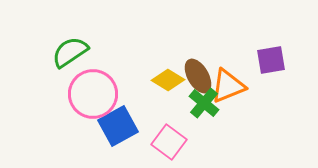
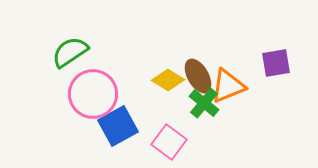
purple square: moved 5 px right, 3 px down
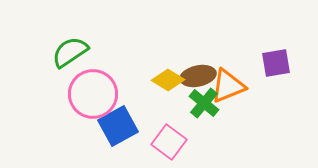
brown ellipse: rotated 72 degrees counterclockwise
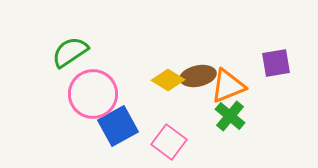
green cross: moved 26 px right, 13 px down
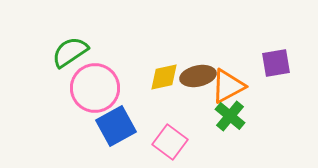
yellow diamond: moved 4 px left, 3 px up; rotated 44 degrees counterclockwise
orange triangle: rotated 6 degrees counterclockwise
pink circle: moved 2 px right, 6 px up
blue square: moved 2 px left
pink square: moved 1 px right
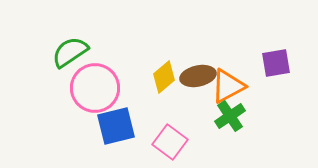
yellow diamond: rotated 28 degrees counterclockwise
green cross: rotated 16 degrees clockwise
blue square: rotated 15 degrees clockwise
